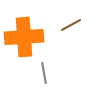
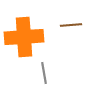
brown line: rotated 25 degrees clockwise
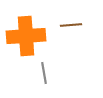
orange cross: moved 2 px right, 1 px up
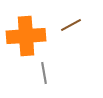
brown line: rotated 25 degrees counterclockwise
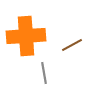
brown line: moved 1 px right, 20 px down
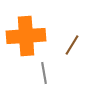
brown line: rotated 30 degrees counterclockwise
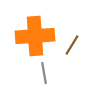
orange cross: moved 9 px right
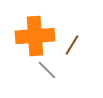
gray line: moved 3 px right, 3 px up; rotated 35 degrees counterclockwise
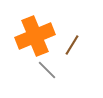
orange cross: rotated 18 degrees counterclockwise
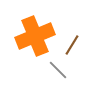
gray line: moved 11 px right
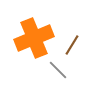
orange cross: moved 1 px left, 2 px down
